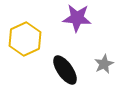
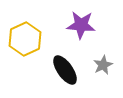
purple star: moved 4 px right, 7 px down
gray star: moved 1 px left, 1 px down
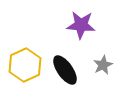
yellow hexagon: moved 26 px down
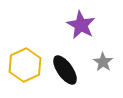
purple star: rotated 24 degrees clockwise
gray star: moved 3 px up; rotated 12 degrees counterclockwise
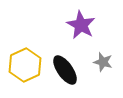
gray star: rotated 18 degrees counterclockwise
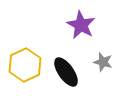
black ellipse: moved 1 px right, 2 px down
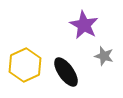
purple star: moved 3 px right
gray star: moved 1 px right, 6 px up
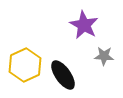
gray star: rotated 12 degrees counterclockwise
black ellipse: moved 3 px left, 3 px down
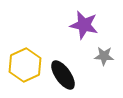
purple star: rotated 16 degrees counterclockwise
